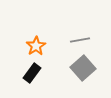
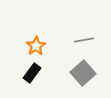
gray line: moved 4 px right
gray square: moved 5 px down
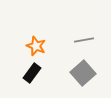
orange star: rotated 18 degrees counterclockwise
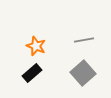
black rectangle: rotated 12 degrees clockwise
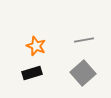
black rectangle: rotated 24 degrees clockwise
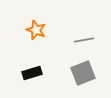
orange star: moved 16 px up
gray square: rotated 20 degrees clockwise
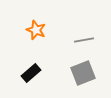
black rectangle: moved 1 px left; rotated 24 degrees counterclockwise
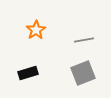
orange star: rotated 18 degrees clockwise
black rectangle: moved 3 px left; rotated 24 degrees clockwise
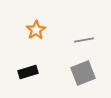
black rectangle: moved 1 px up
